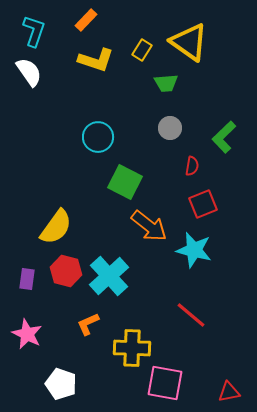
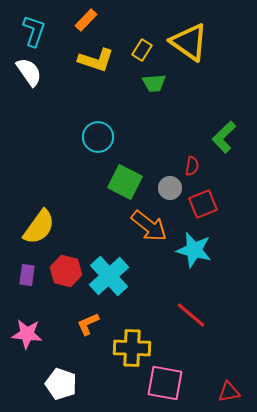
green trapezoid: moved 12 px left
gray circle: moved 60 px down
yellow semicircle: moved 17 px left
purple rectangle: moved 4 px up
pink star: rotated 20 degrees counterclockwise
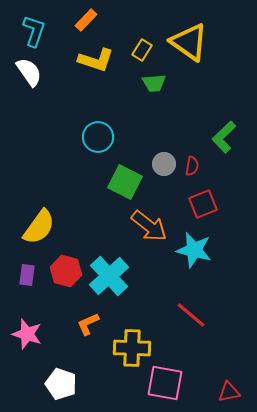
gray circle: moved 6 px left, 24 px up
pink star: rotated 12 degrees clockwise
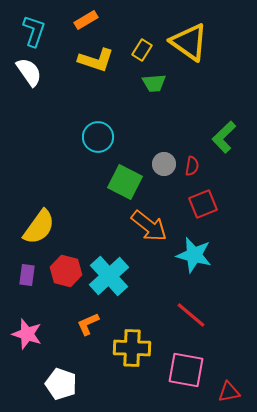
orange rectangle: rotated 15 degrees clockwise
cyan star: moved 5 px down
pink square: moved 21 px right, 13 px up
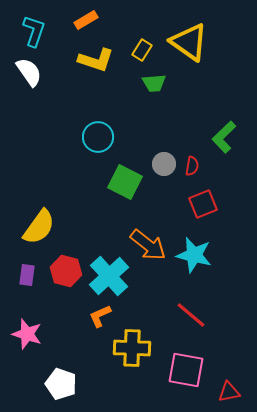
orange arrow: moved 1 px left, 19 px down
orange L-shape: moved 12 px right, 8 px up
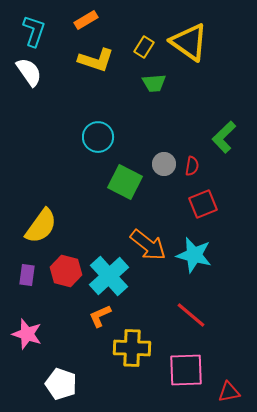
yellow rectangle: moved 2 px right, 3 px up
yellow semicircle: moved 2 px right, 1 px up
pink square: rotated 12 degrees counterclockwise
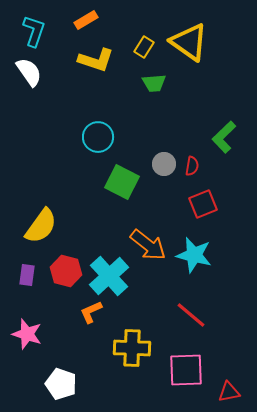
green square: moved 3 px left
orange L-shape: moved 9 px left, 4 px up
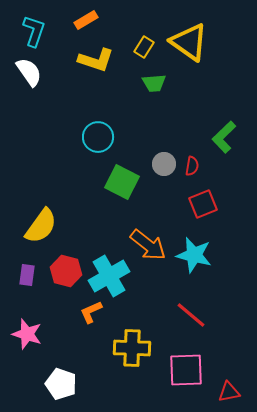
cyan cross: rotated 12 degrees clockwise
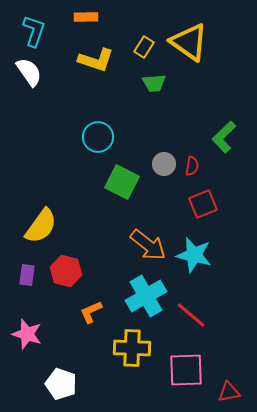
orange rectangle: moved 3 px up; rotated 30 degrees clockwise
cyan cross: moved 37 px right, 20 px down
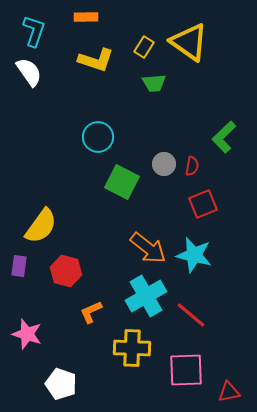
orange arrow: moved 3 px down
purple rectangle: moved 8 px left, 9 px up
